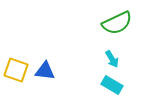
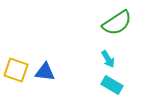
green semicircle: rotated 8 degrees counterclockwise
cyan arrow: moved 4 px left
blue triangle: moved 1 px down
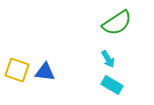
yellow square: moved 1 px right
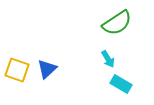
blue triangle: moved 2 px right, 3 px up; rotated 50 degrees counterclockwise
cyan rectangle: moved 9 px right, 1 px up
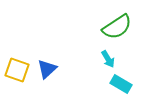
green semicircle: moved 4 px down
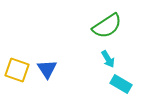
green semicircle: moved 10 px left, 1 px up
blue triangle: rotated 20 degrees counterclockwise
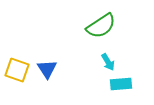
green semicircle: moved 6 px left
cyan arrow: moved 3 px down
cyan rectangle: rotated 35 degrees counterclockwise
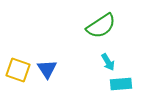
yellow square: moved 1 px right
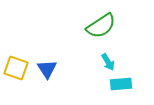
yellow square: moved 2 px left, 2 px up
